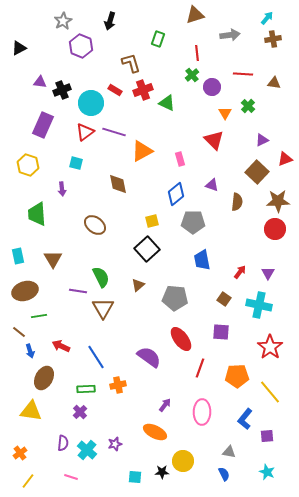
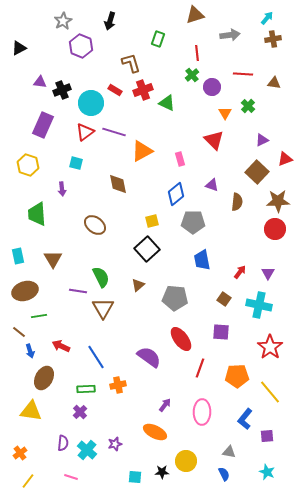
yellow circle at (183, 461): moved 3 px right
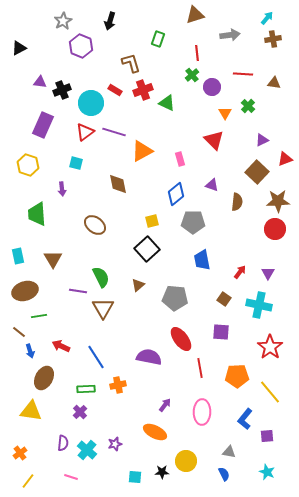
purple semicircle at (149, 357): rotated 25 degrees counterclockwise
red line at (200, 368): rotated 30 degrees counterclockwise
